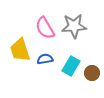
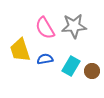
brown circle: moved 2 px up
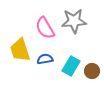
gray star: moved 5 px up
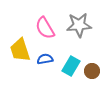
gray star: moved 5 px right, 4 px down
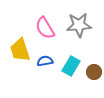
blue semicircle: moved 2 px down
brown circle: moved 2 px right, 1 px down
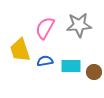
pink semicircle: rotated 60 degrees clockwise
cyan rectangle: rotated 60 degrees clockwise
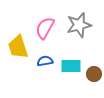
gray star: rotated 10 degrees counterclockwise
yellow trapezoid: moved 2 px left, 3 px up
brown circle: moved 2 px down
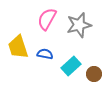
pink semicircle: moved 2 px right, 9 px up
blue semicircle: moved 7 px up; rotated 21 degrees clockwise
cyan rectangle: rotated 42 degrees counterclockwise
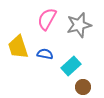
brown circle: moved 11 px left, 13 px down
